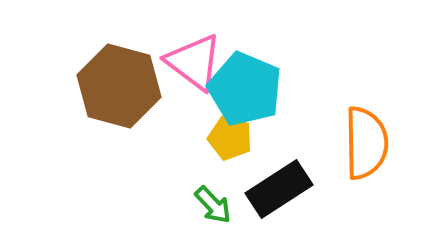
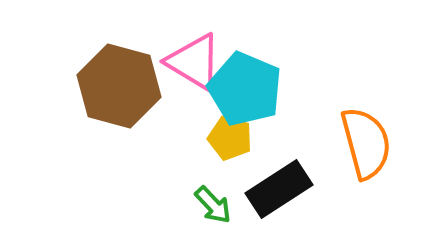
pink triangle: rotated 6 degrees counterclockwise
orange semicircle: rotated 14 degrees counterclockwise
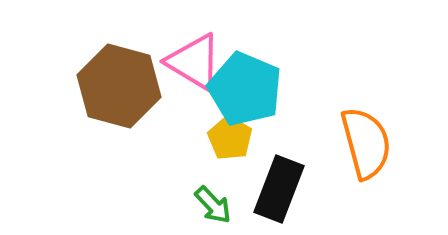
yellow pentagon: rotated 15 degrees clockwise
black rectangle: rotated 36 degrees counterclockwise
